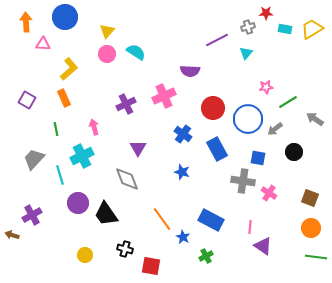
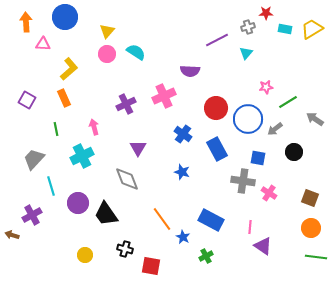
red circle at (213, 108): moved 3 px right
cyan line at (60, 175): moved 9 px left, 11 px down
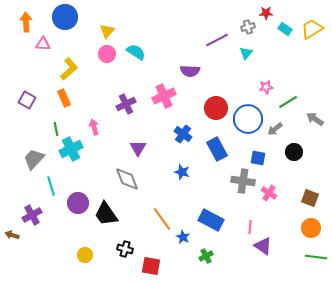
cyan rectangle at (285, 29): rotated 24 degrees clockwise
cyan cross at (82, 156): moved 11 px left, 7 px up
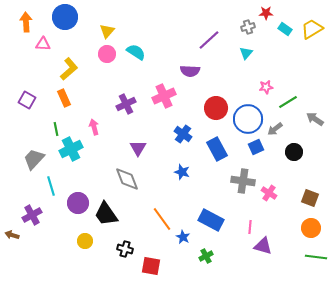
purple line at (217, 40): moved 8 px left; rotated 15 degrees counterclockwise
blue square at (258, 158): moved 2 px left, 11 px up; rotated 35 degrees counterclockwise
purple triangle at (263, 246): rotated 18 degrees counterclockwise
yellow circle at (85, 255): moved 14 px up
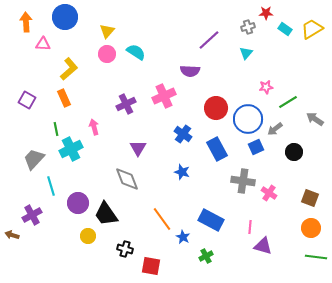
yellow circle at (85, 241): moved 3 px right, 5 px up
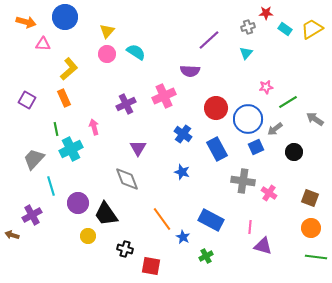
orange arrow at (26, 22): rotated 108 degrees clockwise
